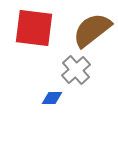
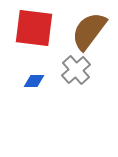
brown semicircle: moved 3 px left, 1 px down; rotated 15 degrees counterclockwise
blue diamond: moved 18 px left, 17 px up
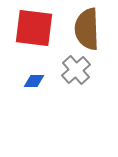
brown semicircle: moved 2 px left, 2 px up; rotated 39 degrees counterclockwise
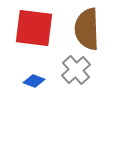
blue diamond: rotated 20 degrees clockwise
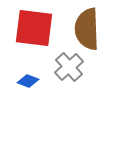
gray cross: moved 7 px left, 3 px up
blue diamond: moved 6 px left
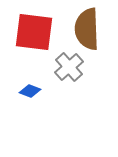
red square: moved 4 px down
blue diamond: moved 2 px right, 10 px down
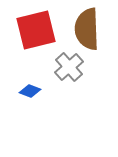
red square: moved 2 px right, 2 px up; rotated 21 degrees counterclockwise
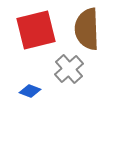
gray cross: moved 2 px down
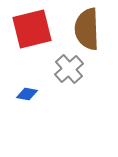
red square: moved 4 px left, 1 px up
blue diamond: moved 3 px left, 3 px down; rotated 10 degrees counterclockwise
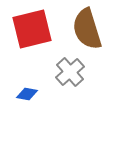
brown semicircle: rotated 15 degrees counterclockwise
gray cross: moved 1 px right, 3 px down
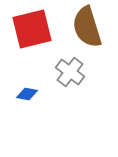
brown semicircle: moved 2 px up
gray cross: rotated 12 degrees counterclockwise
